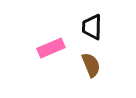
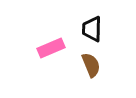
black trapezoid: moved 2 px down
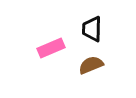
brown semicircle: rotated 90 degrees counterclockwise
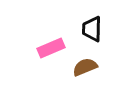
brown semicircle: moved 6 px left, 2 px down
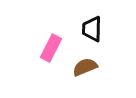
pink rectangle: rotated 40 degrees counterclockwise
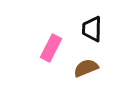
brown semicircle: moved 1 px right, 1 px down
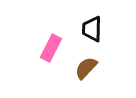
brown semicircle: rotated 25 degrees counterclockwise
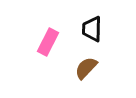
pink rectangle: moved 3 px left, 6 px up
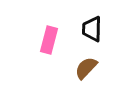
pink rectangle: moved 1 px right, 2 px up; rotated 12 degrees counterclockwise
